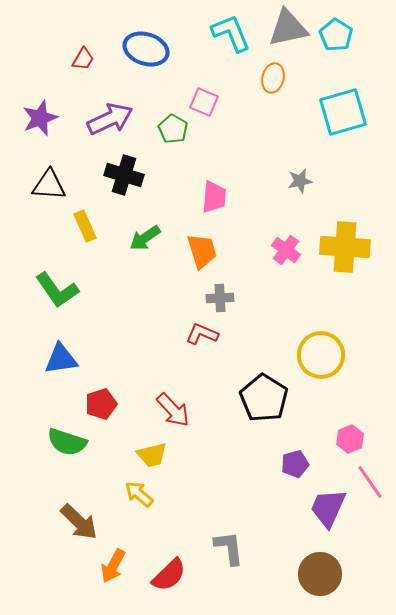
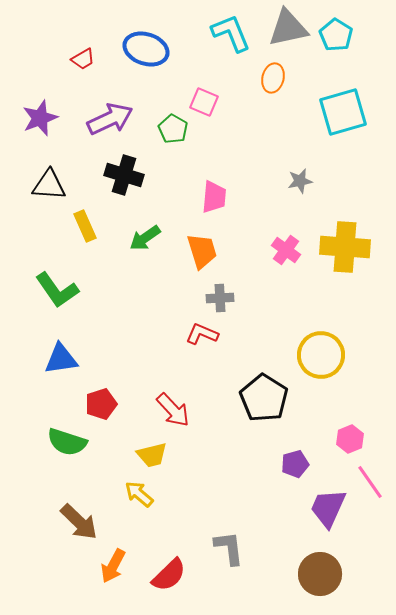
red trapezoid: rotated 30 degrees clockwise
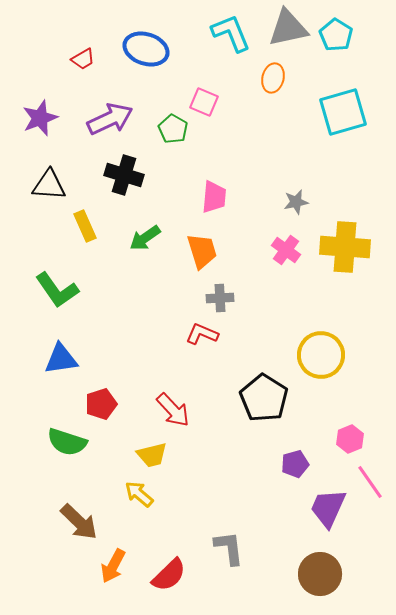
gray star: moved 4 px left, 21 px down
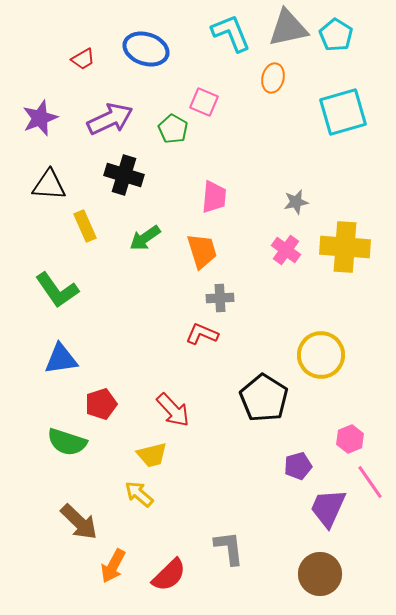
purple pentagon: moved 3 px right, 2 px down
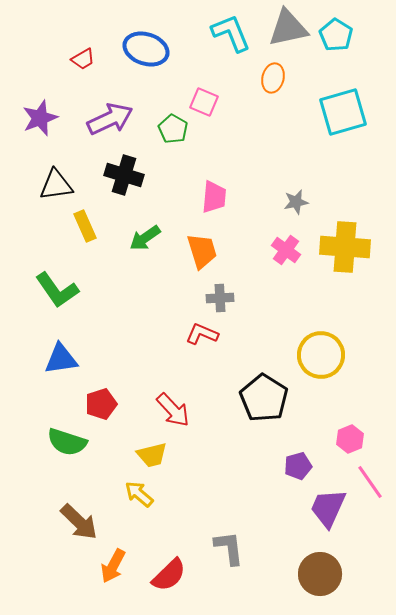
black triangle: moved 7 px right; rotated 12 degrees counterclockwise
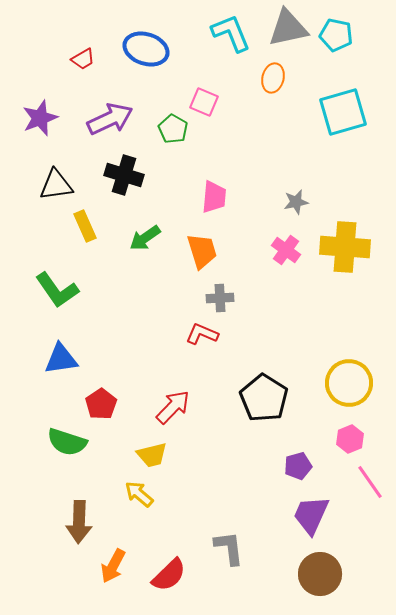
cyan pentagon: rotated 20 degrees counterclockwise
yellow circle: moved 28 px right, 28 px down
red pentagon: rotated 16 degrees counterclockwise
red arrow: moved 3 px up; rotated 93 degrees counterclockwise
purple trapezoid: moved 17 px left, 7 px down
brown arrow: rotated 48 degrees clockwise
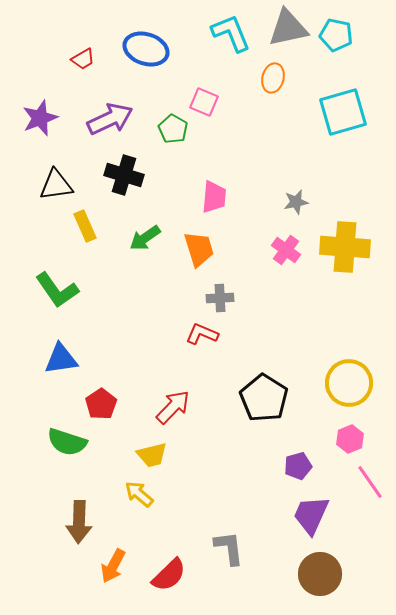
orange trapezoid: moved 3 px left, 2 px up
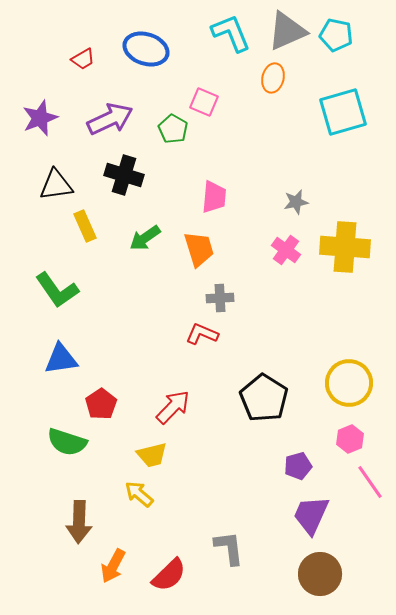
gray triangle: moved 1 px left, 3 px down; rotated 12 degrees counterclockwise
